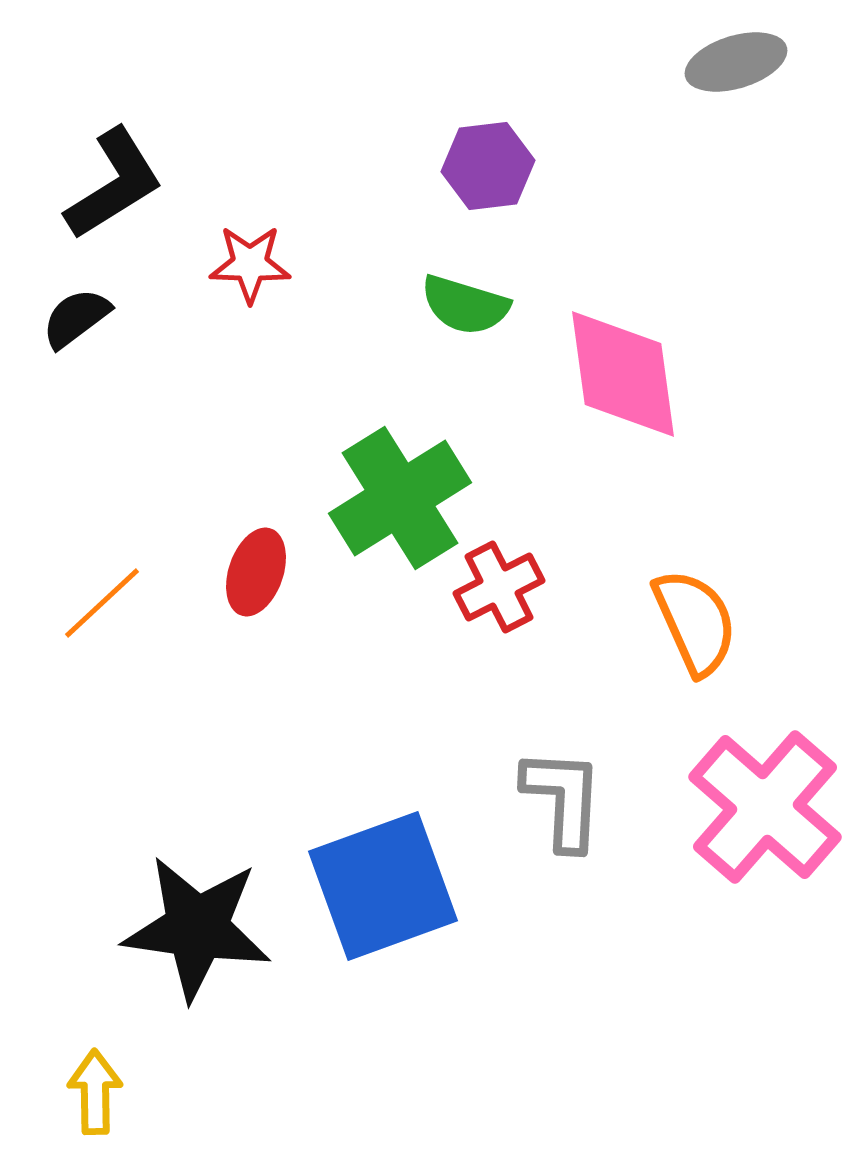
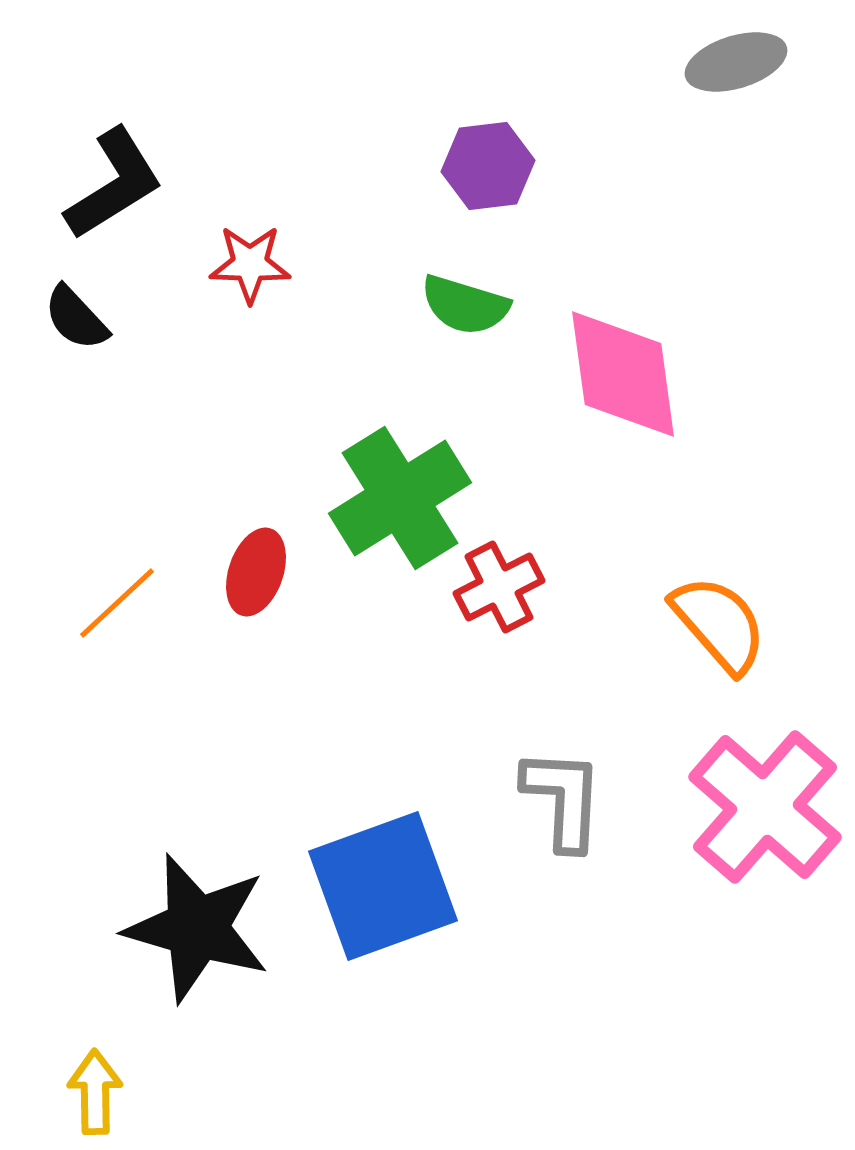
black semicircle: rotated 96 degrees counterclockwise
orange line: moved 15 px right
orange semicircle: moved 24 px right, 2 px down; rotated 17 degrees counterclockwise
black star: rotated 8 degrees clockwise
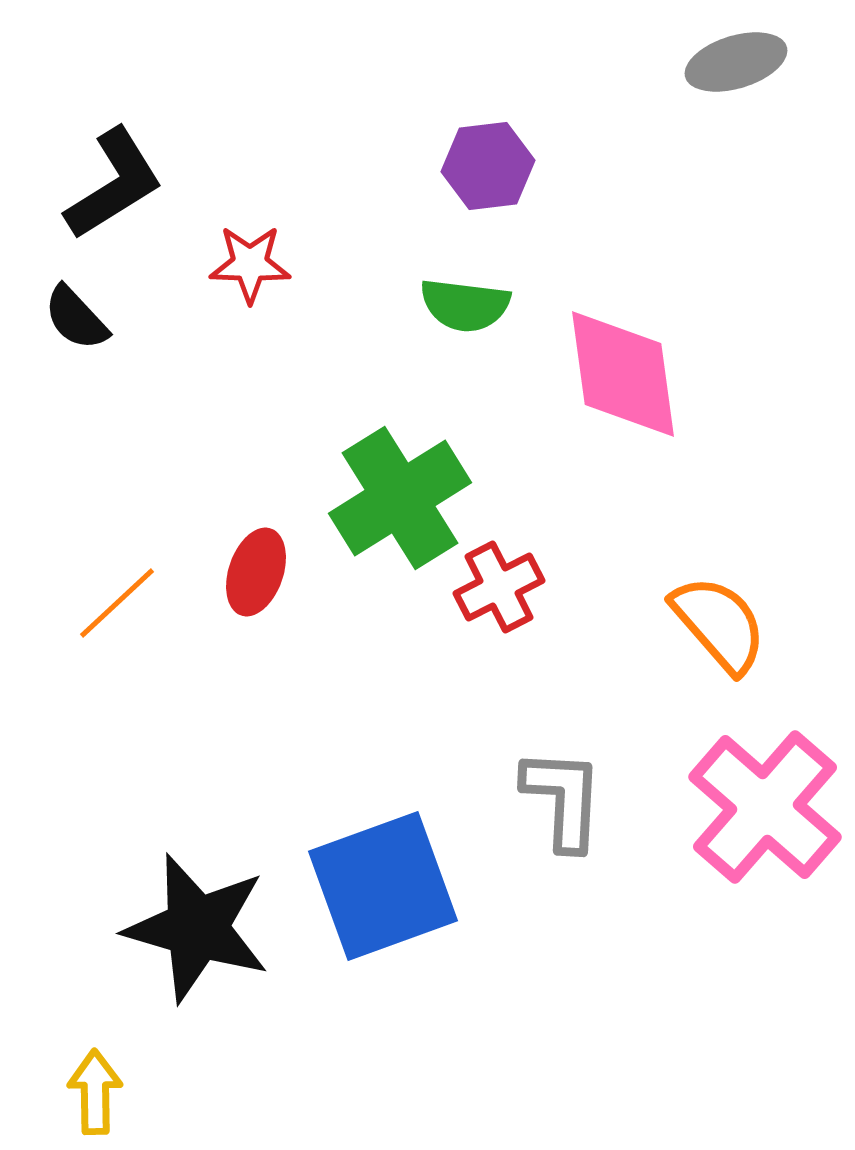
green semicircle: rotated 10 degrees counterclockwise
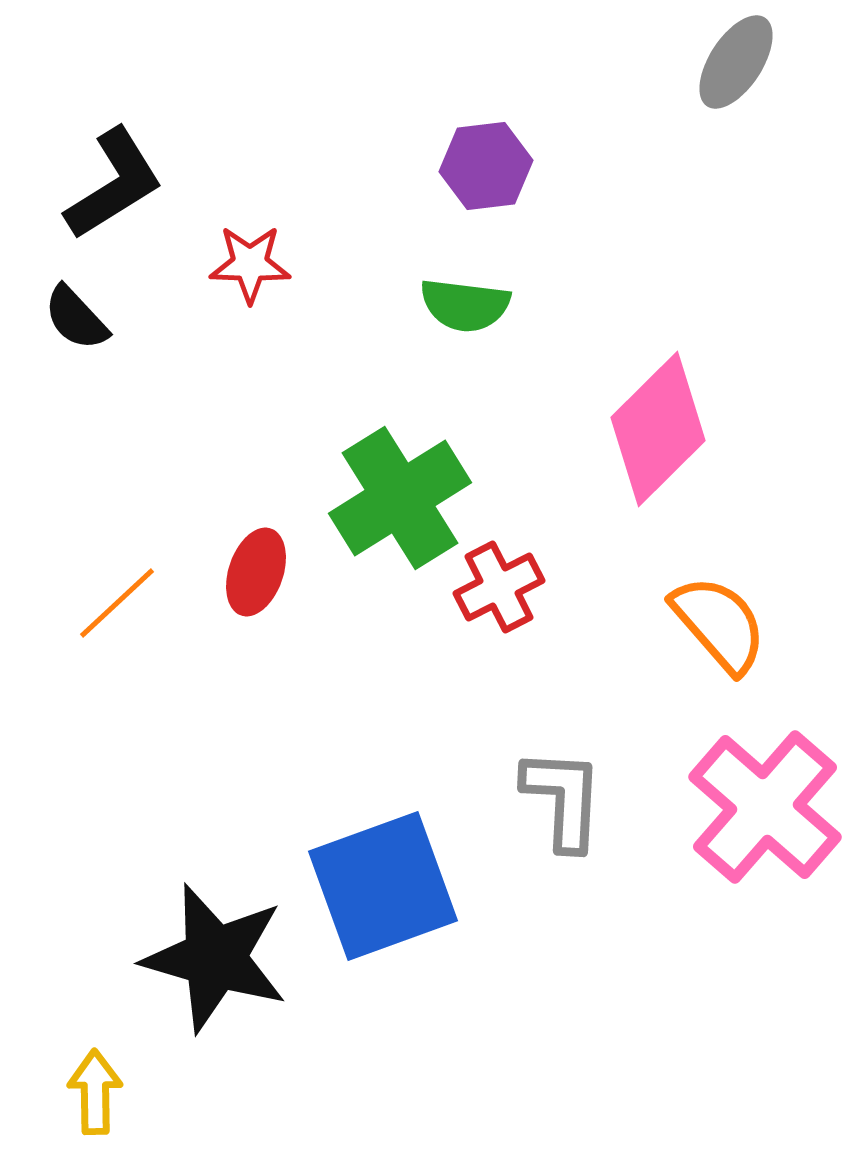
gray ellipse: rotated 40 degrees counterclockwise
purple hexagon: moved 2 px left
pink diamond: moved 35 px right, 55 px down; rotated 53 degrees clockwise
black star: moved 18 px right, 30 px down
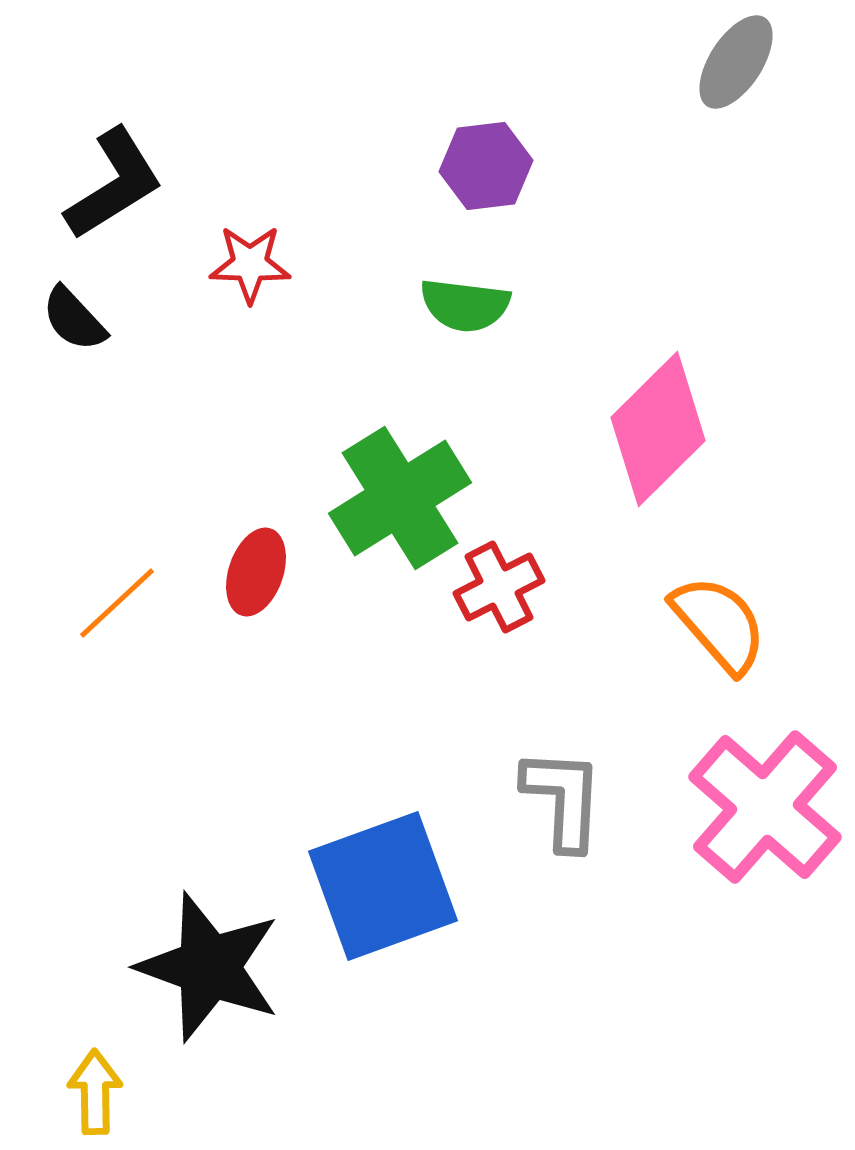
black semicircle: moved 2 px left, 1 px down
black star: moved 6 px left, 9 px down; rotated 4 degrees clockwise
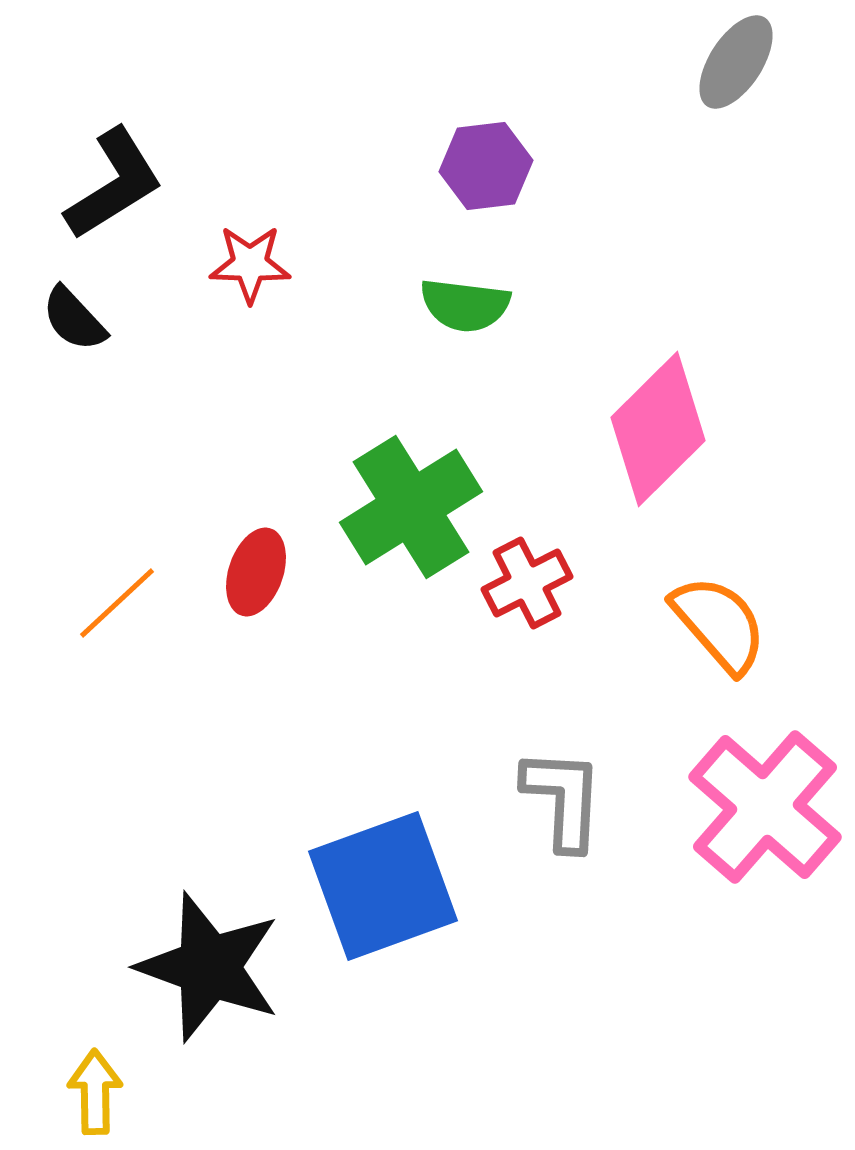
green cross: moved 11 px right, 9 px down
red cross: moved 28 px right, 4 px up
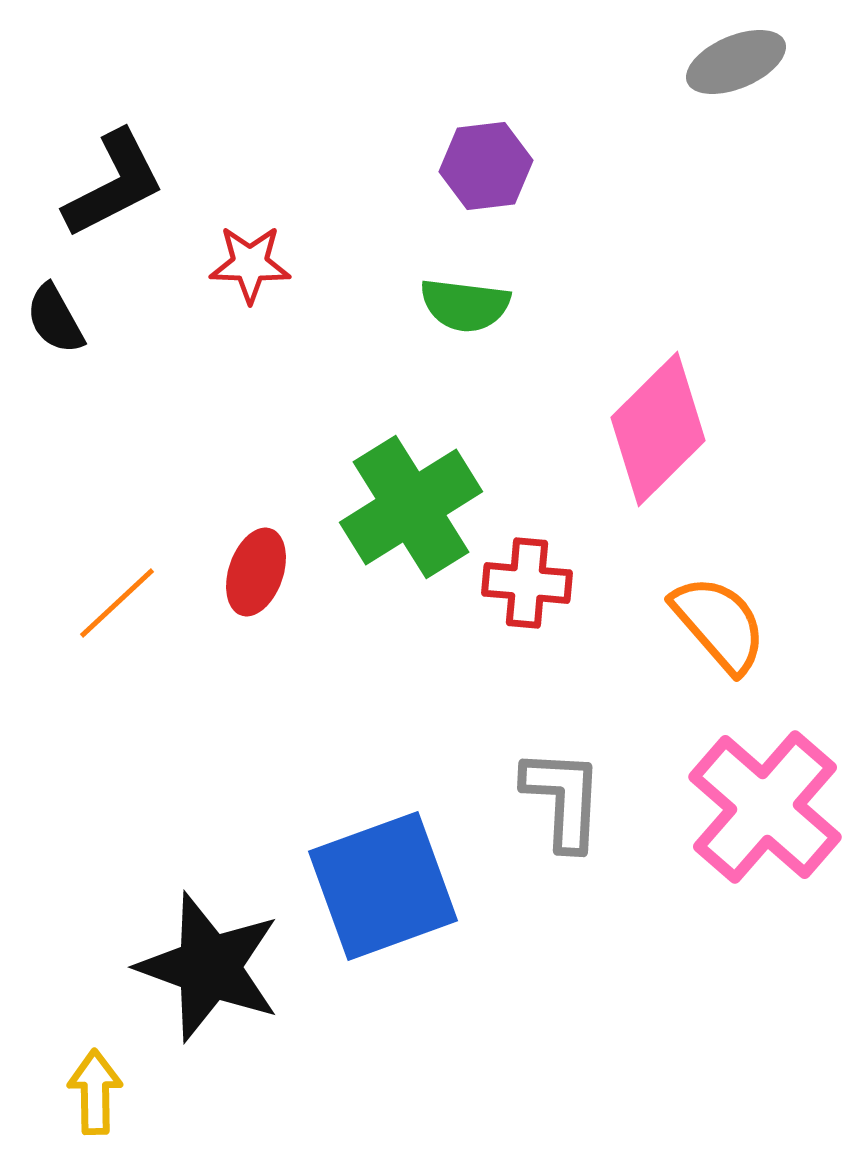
gray ellipse: rotated 34 degrees clockwise
black L-shape: rotated 5 degrees clockwise
black semicircle: moved 19 px left; rotated 14 degrees clockwise
red cross: rotated 32 degrees clockwise
